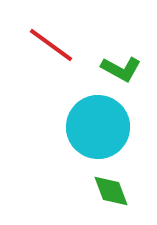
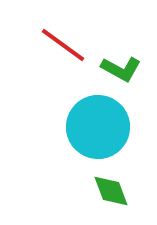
red line: moved 12 px right
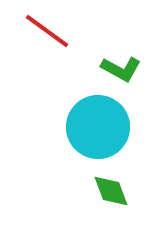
red line: moved 16 px left, 14 px up
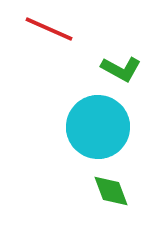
red line: moved 2 px right, 2 px up; rotated 12 degrees counterclockwise
